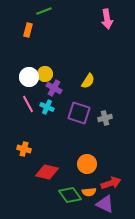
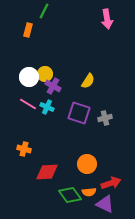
green line: rotated 42 degrees counterclockwise
purple cross: moved 1 px left, 2 px up
pink line: rotated 30 degrees counterclockwise
red diamond: rotated 15 degrees counterclockwise
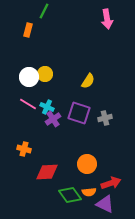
purple cross: moved 33 px down; rotated 28 degrees clockwise
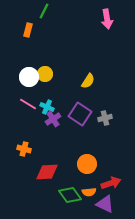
purple square: moved 1 px right, 1 px down; rotated 15 degrees clockwise
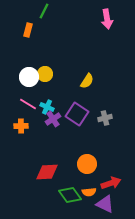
yellow semicircle: moved 1 px left
purple square: moved 3 px left
orange cross: moved 3 px left, 23 px up; rotated 16 degrees counterclockwise
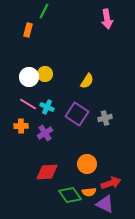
purple cross: moved 8 px left, 14 px down
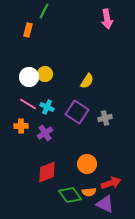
purple square: moved 2 px up
red diamond: rotated 20 degrees counterclockwise
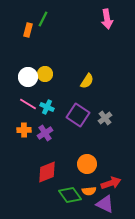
green line: moved 1 px left, 8 px down
white circle: moved 1 px left
purple square: moved 1 px right, 3 px down
gray cross: rotated 24 degrees counterclockwise
orange cross: moved 3 px right, 4 px down
orange semicircle: moved 1 px up
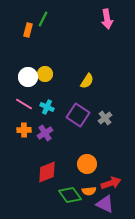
pink line: moved 4 px left
